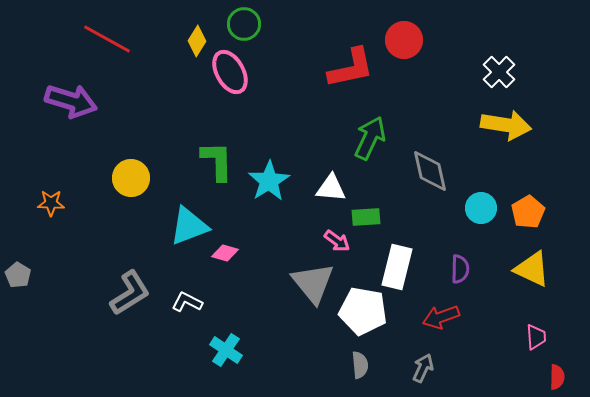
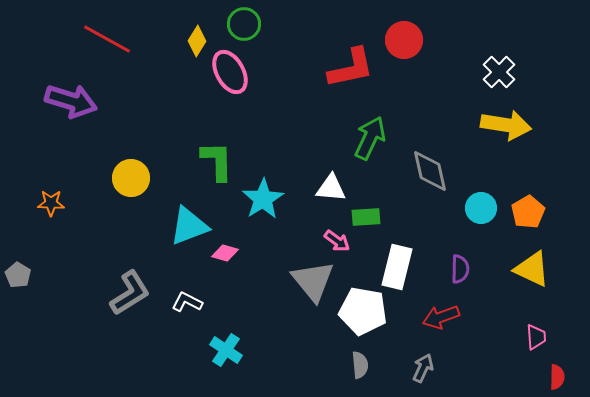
cyan star: moved 6 px left, 18 px down
gray triangle: moved 2 px up
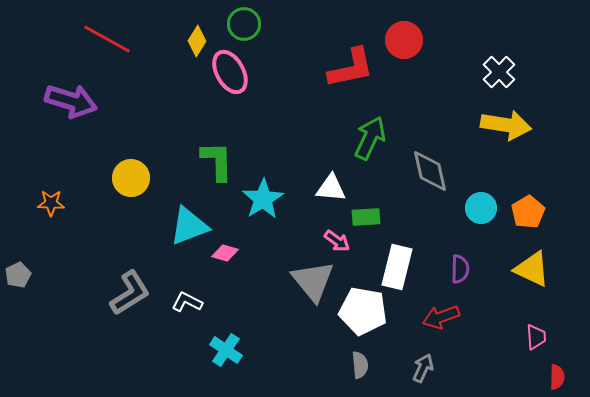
gray pentagon: rotated 15 degrees clockwise
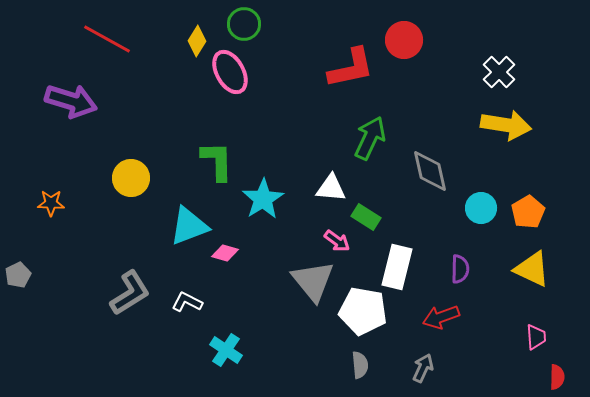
green rectangle: rotated 36 degrees clockwise
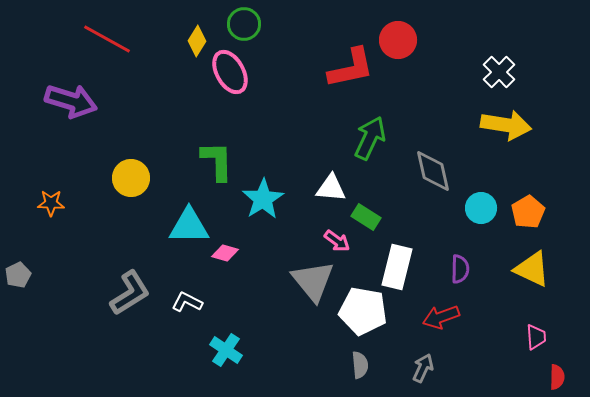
red circle: moved 6 px left
gray diamond: moved 3 px right
cyan triangle: rotated 21 degrees clockwise
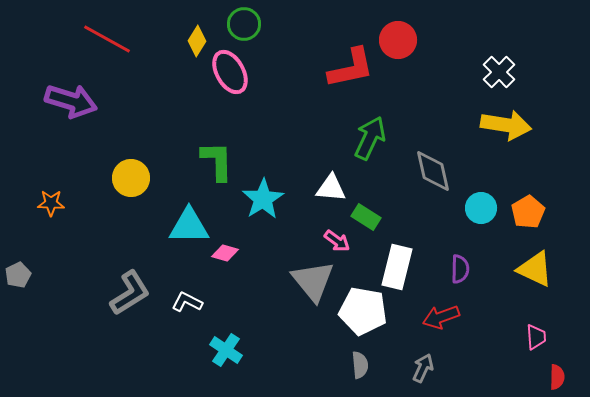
yellow triangle: moved 3 px right
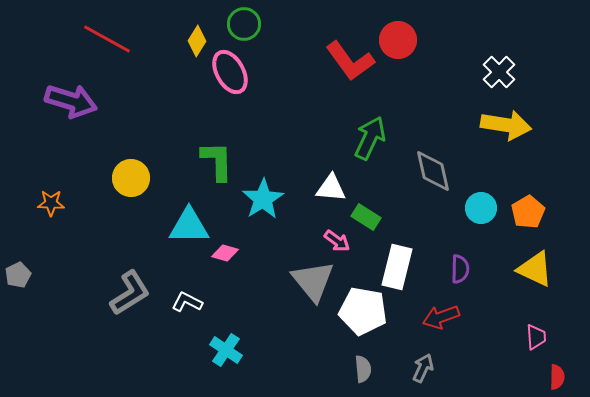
red L-shape: moved 1 px left, 7 px up; rotated 66 degrees clockwise
gray semicircle: moved 3 px right, 4 px down
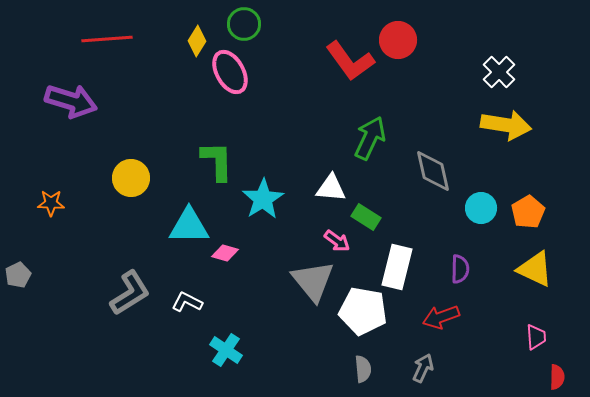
red line: rotated 33 degrees counterclockwise
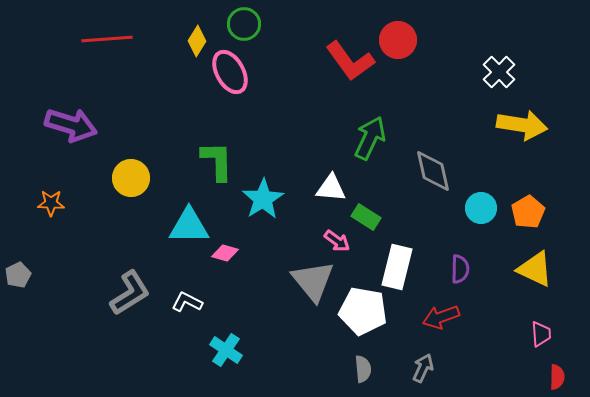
purple arrow: moved 24 px down
yellow arrow: moved 16 px right
pink trapezoid: moved 5 px right, 3 px up
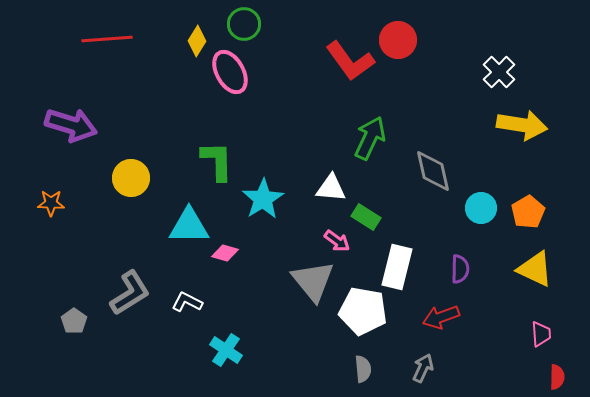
gray pentagon: moved 56 px right, 46 px down; rotated 10 degrees counterclockwise
